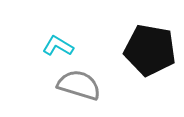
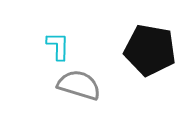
cyan L-shape: rotated 60 degrees clockwise
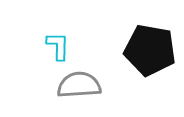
gray semicircle: rotated 21 degrees counterclockwise
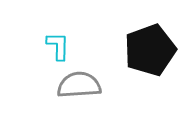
black pentagon: rotated 30 degrees counterclockwise
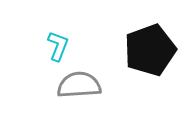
cyan L-shape: rotated 20 degrees clockwise
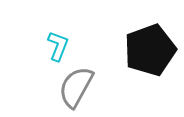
gray semicircle: moved 3 px left, 2 px down; rotated 57 degrees counterclockwise
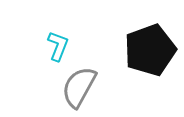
gray semicircle: moved 3 px right
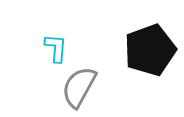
cyan L-shape: moved 2 px left, 2 px down; rotated 16 degrees counterclockwise
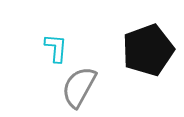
black pentagon: moved 2 px left
